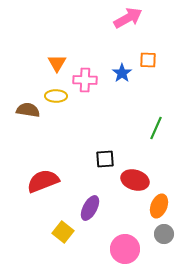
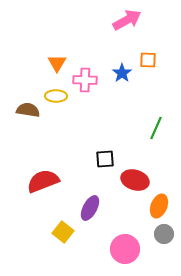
pink arrow: moved 1 px left, 2 px down
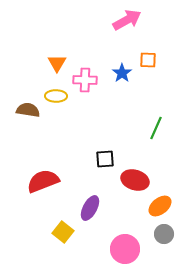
orange ellipse: moved 1 px right; rotated 30 degrees clockwise
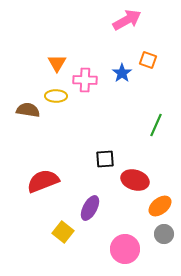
orange square: rotated 18 degrees clockwise
green line: moved 3 px up
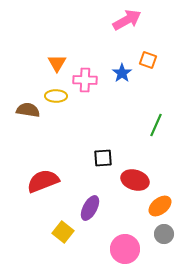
black square: moved 2 px left, 1 px up
